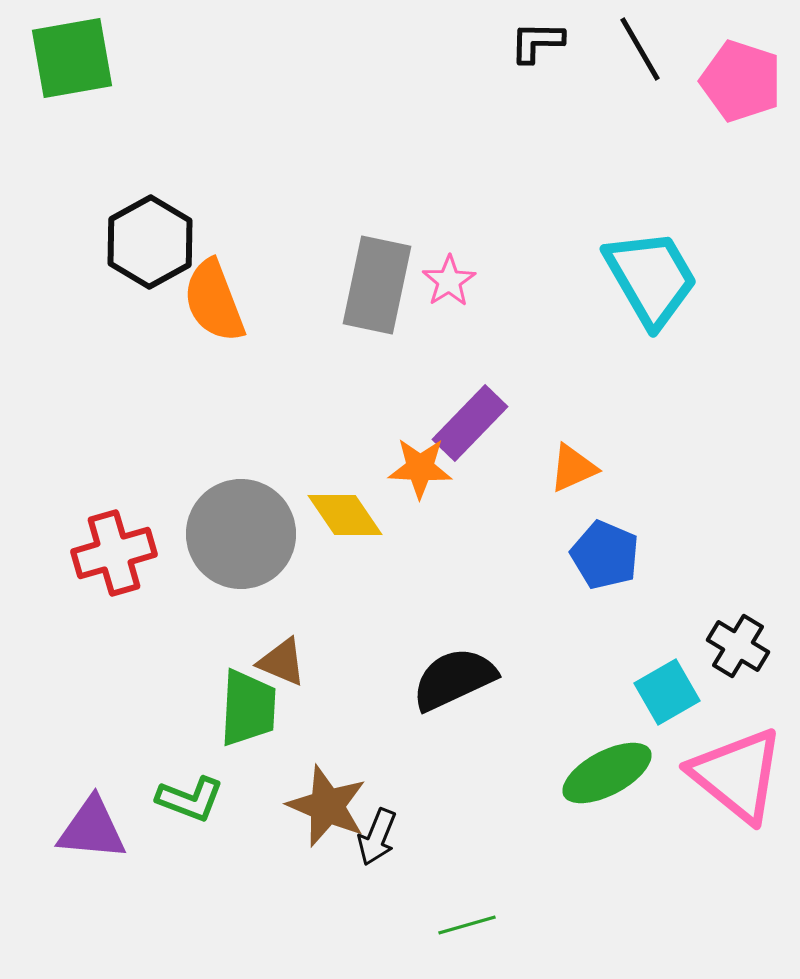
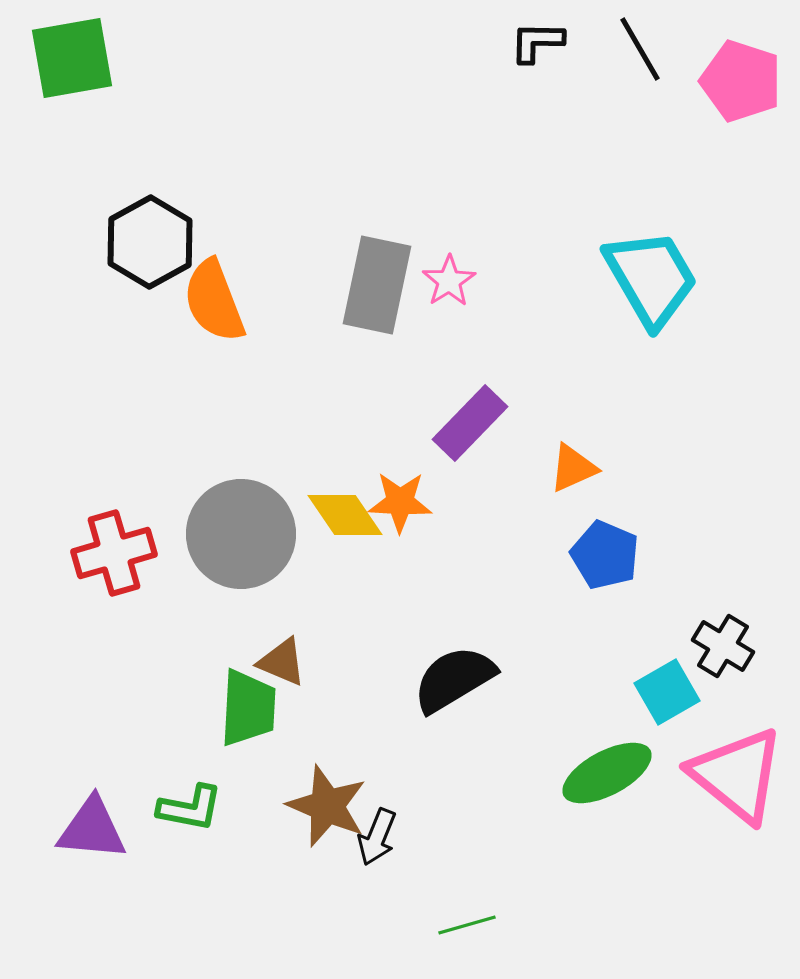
orange star: moved 20 px left, 34 px down
black cross: moved 15 px left
black semicircle: rotated 6 degrees counterclockwise
green L-shape: moved 9 px down; rotated 10 degrees counterclockwise
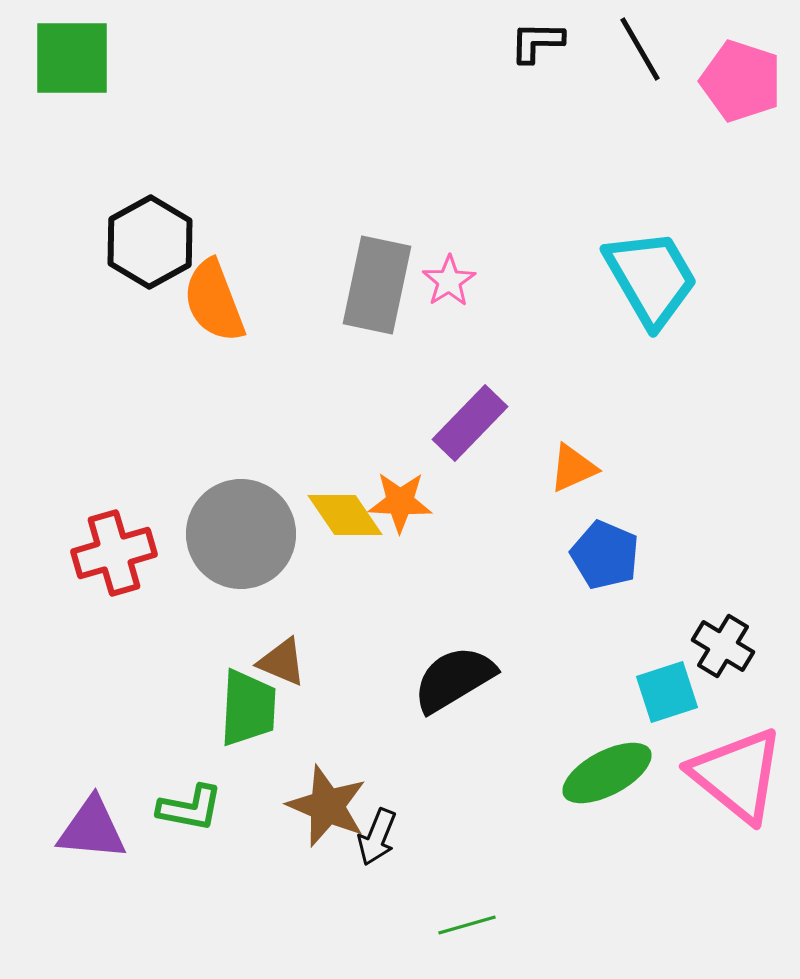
green square: rotated 10 degrees clockwise
cyan square: rotated 12 degrees clockwise
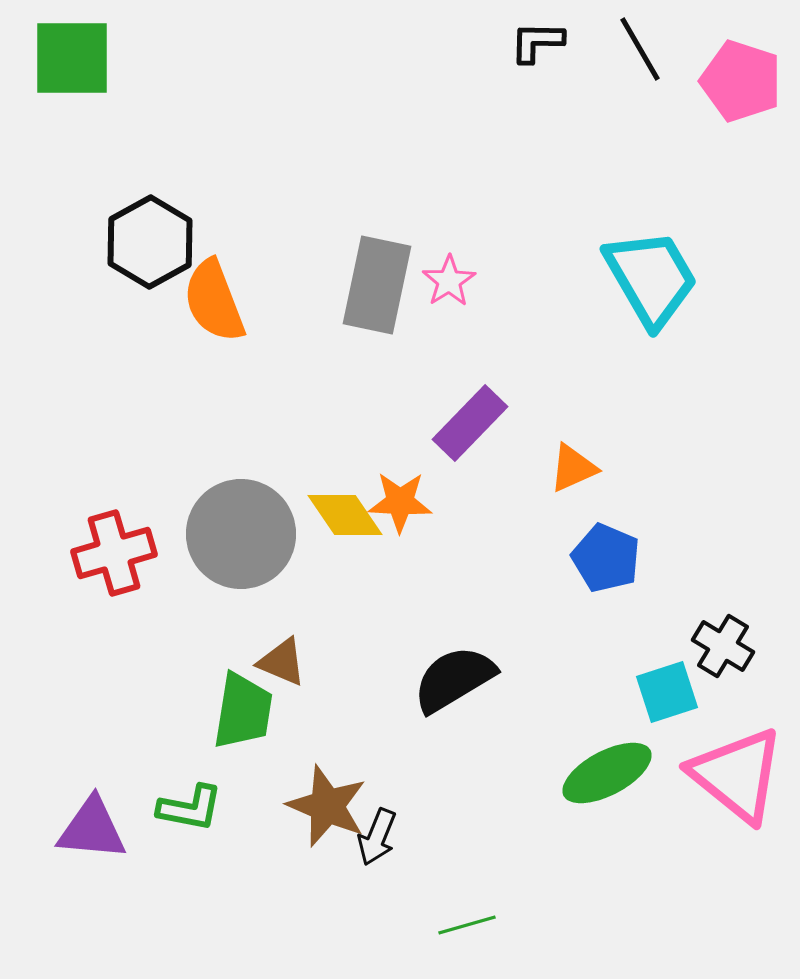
blue pentagon: moved 1 px right, 3 px down
green trapezoid: moved 5 px left, 3 px down; rotated 6 degrees clockwise
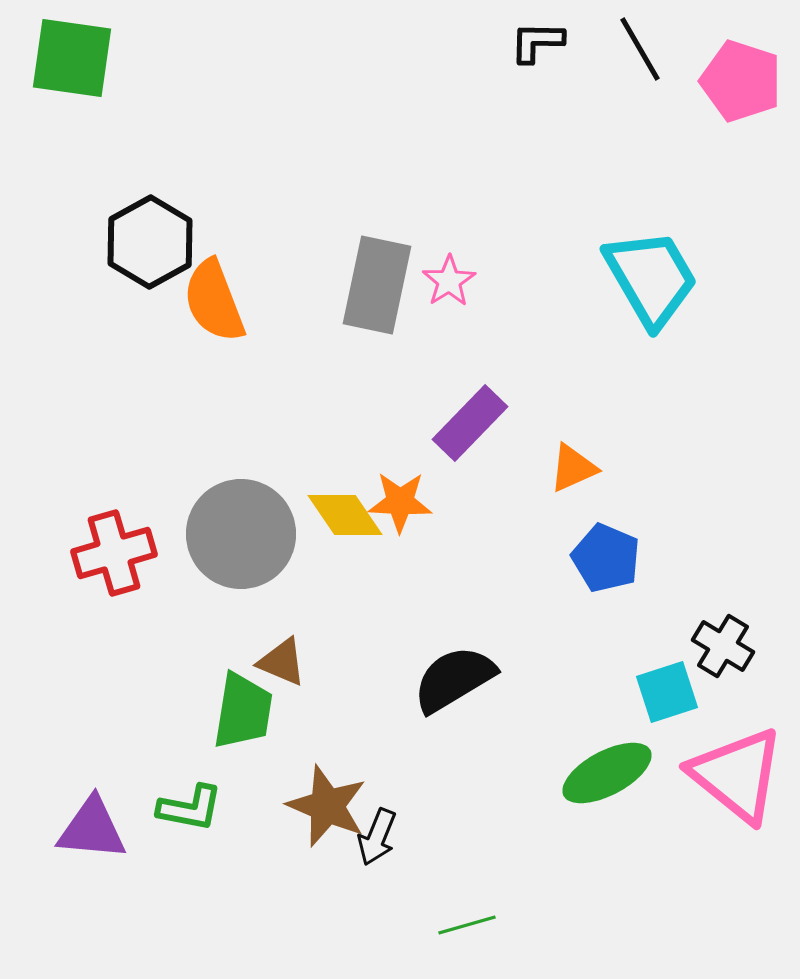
green square: rotated 8 degrees clockwise
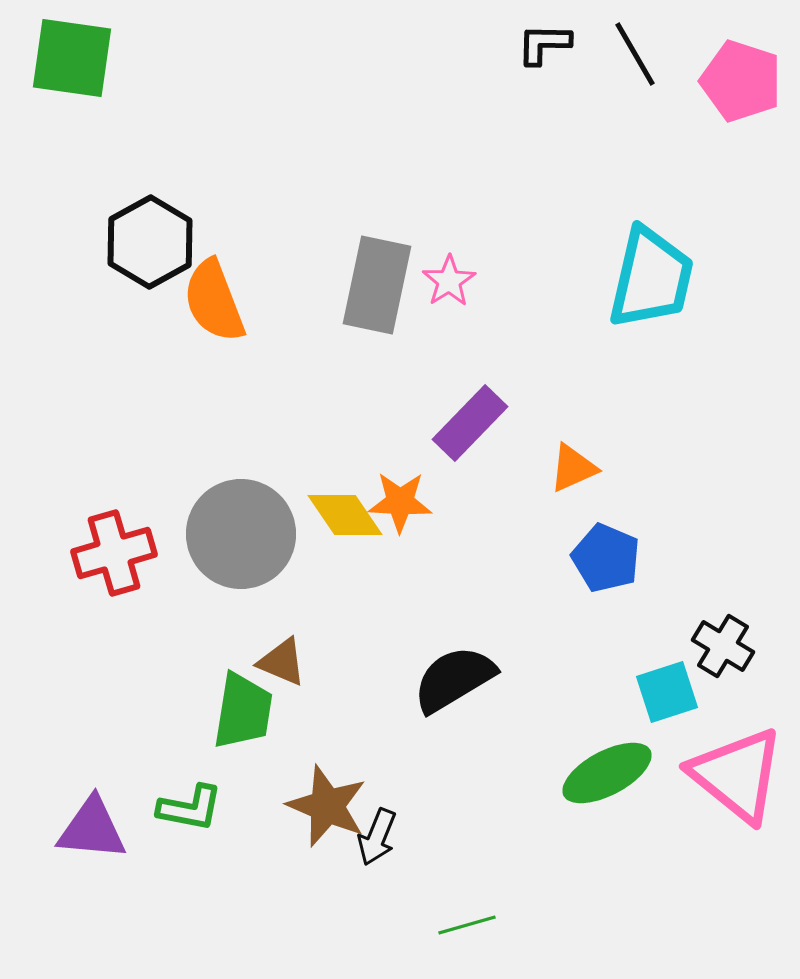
black L-shape: moved 7 px right, 2 px down
black line: moved 5 px left, 5 px down
cyan trapezoid: rotated 43 degrees clockwise
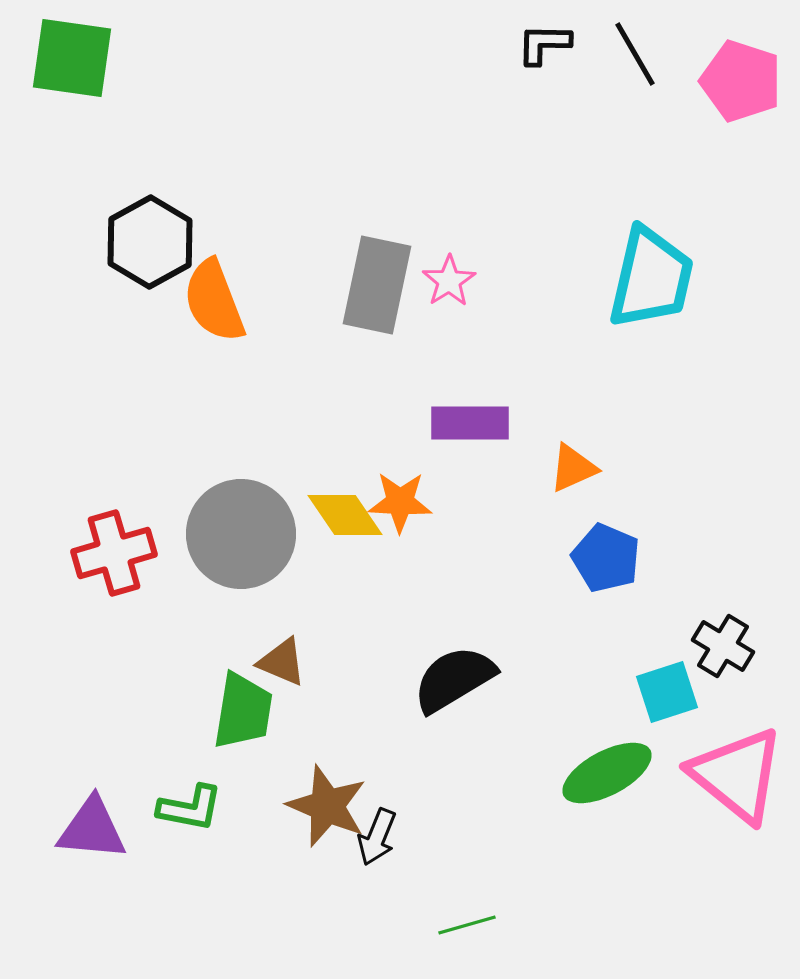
purple rectangle: rotated 46 degrees clockwise
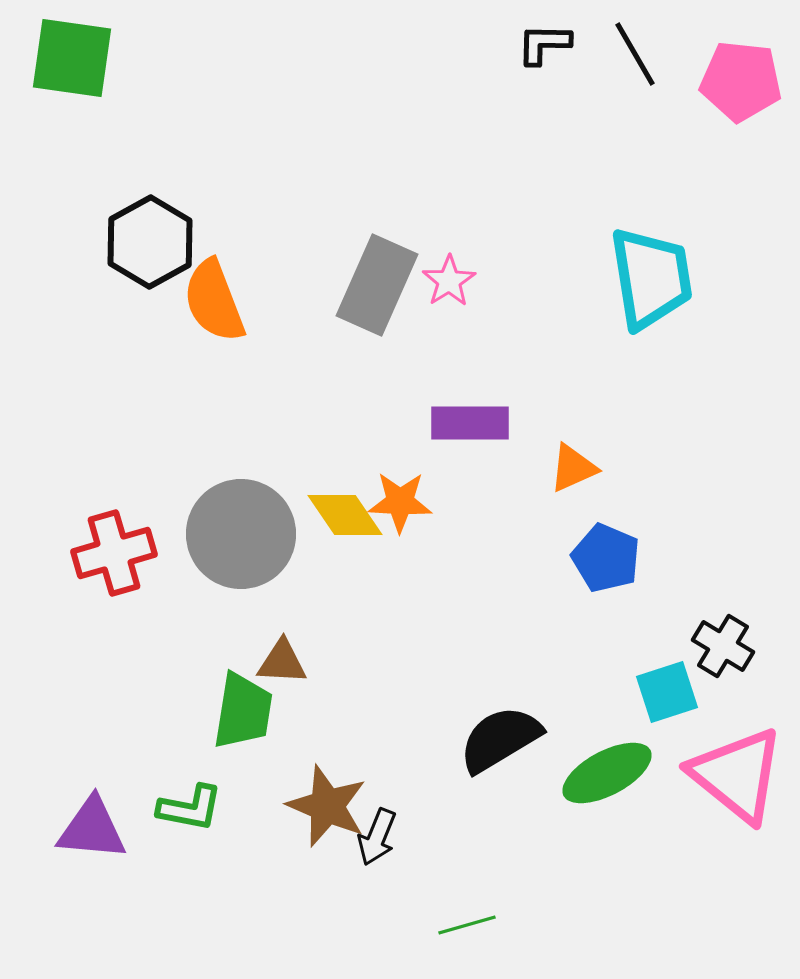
pink pentagon: rotated 12 degrees counterclockwise
cyan trapezoid: rotated 22 degrees counterclockwise
gray rectangle: rotated 12 degrees clockwise
brown triangle: rotated 20 degrees counterclockwise
black semicircle: moved 46 px right, 60 px down
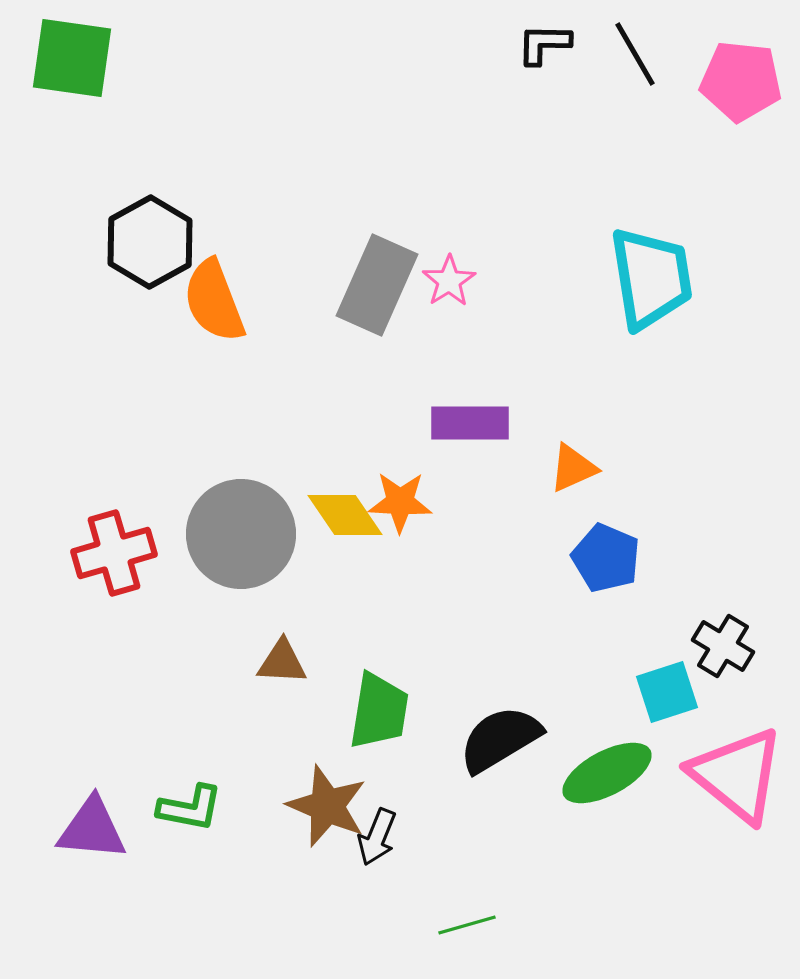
green trapezoid: moved 136 px right
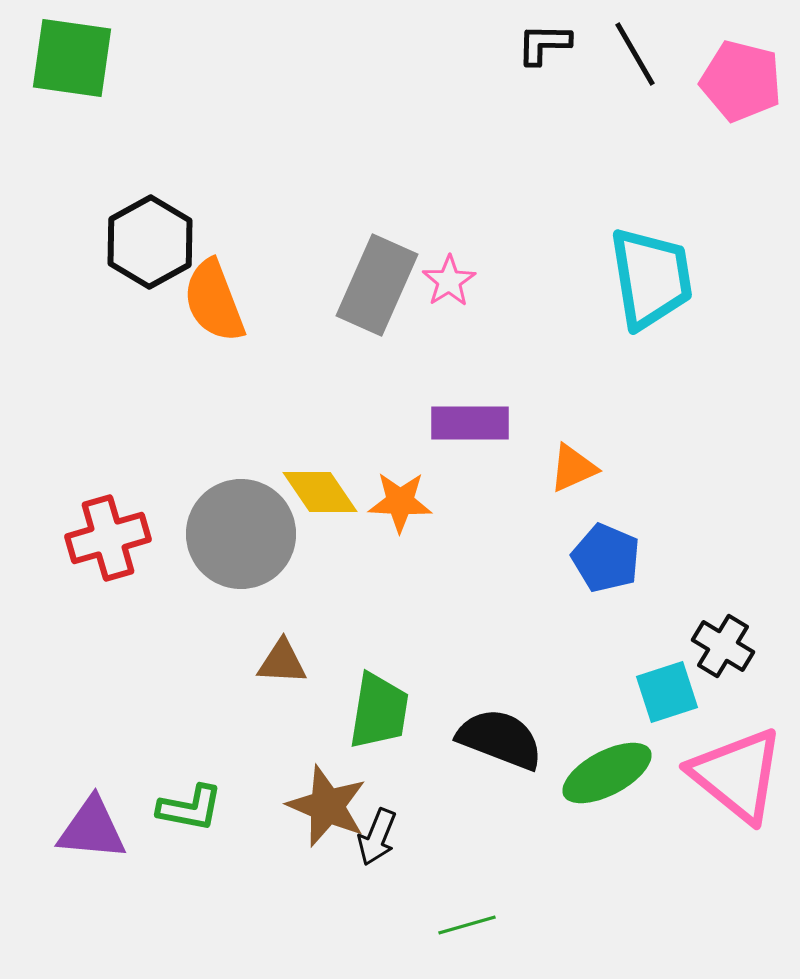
pink pentagon: rotated 8 degrees clockwise
yellow diamond: moved 25 px left, 23 px up
red cross: moved 6 px left, 15 px up
black semicircle: rotated 52 degrees clockwise
